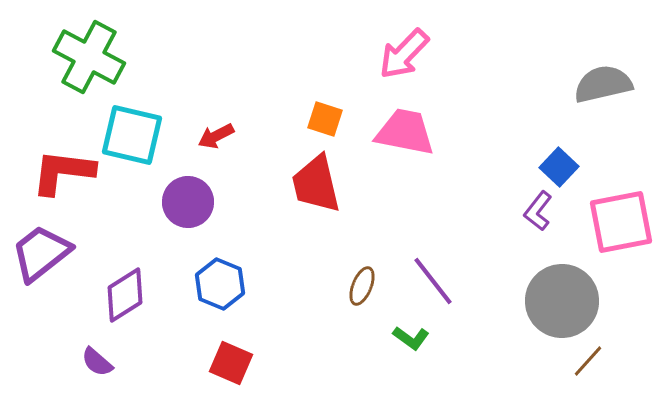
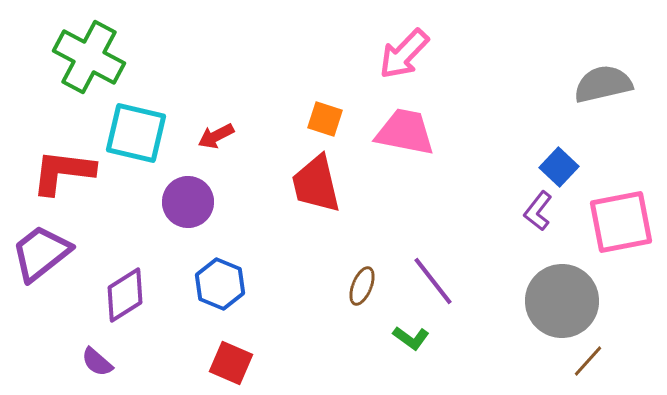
cyan square: moved 4 px right, 2 px up
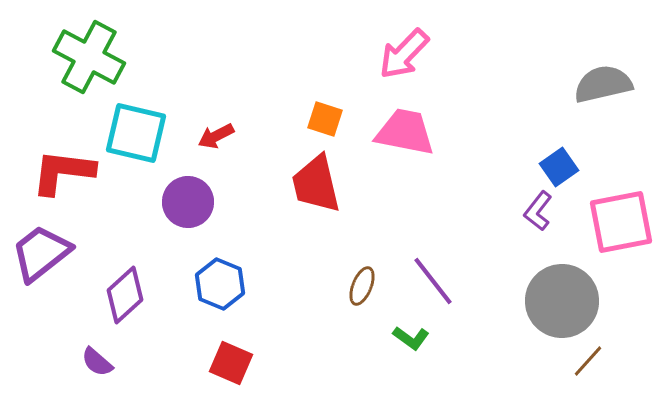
blue square: rotated 12 degrees clockwise
purple diamond: rotated 10 degrees counterclockwise
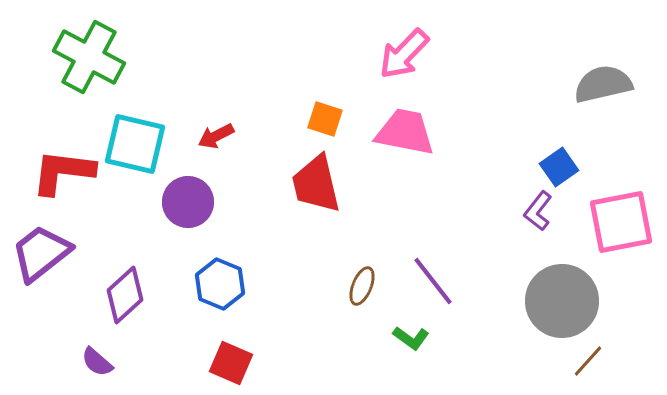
cyan square: moved 1 px left, 11 px down
